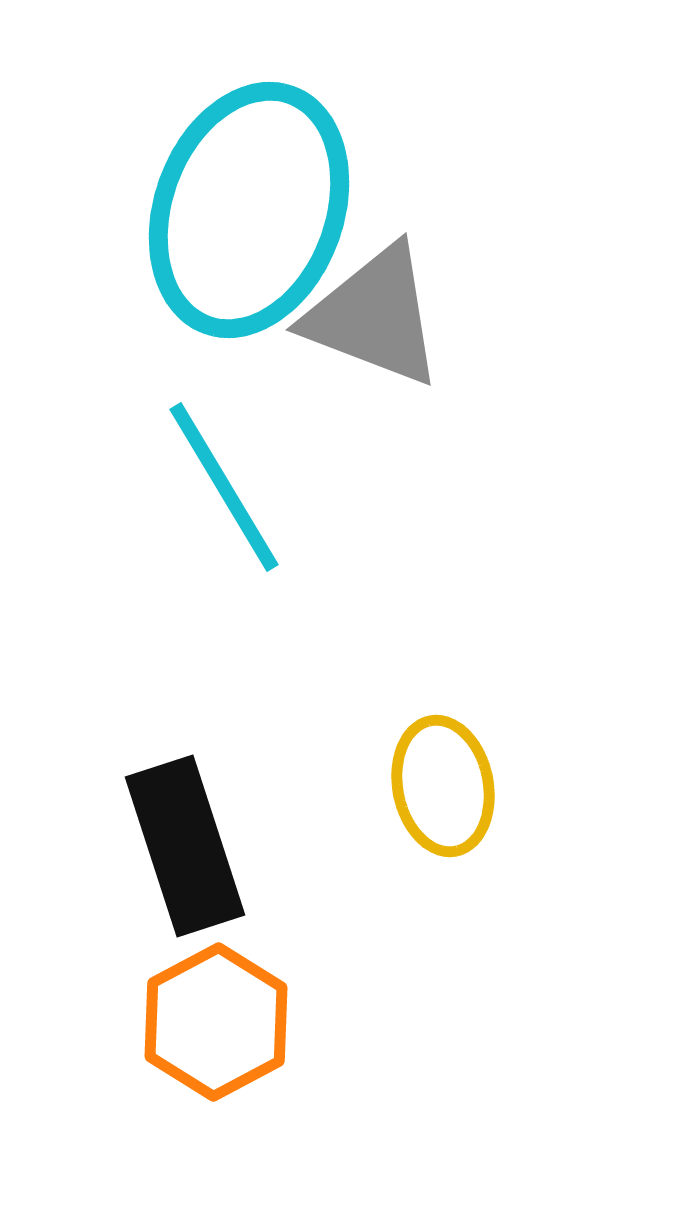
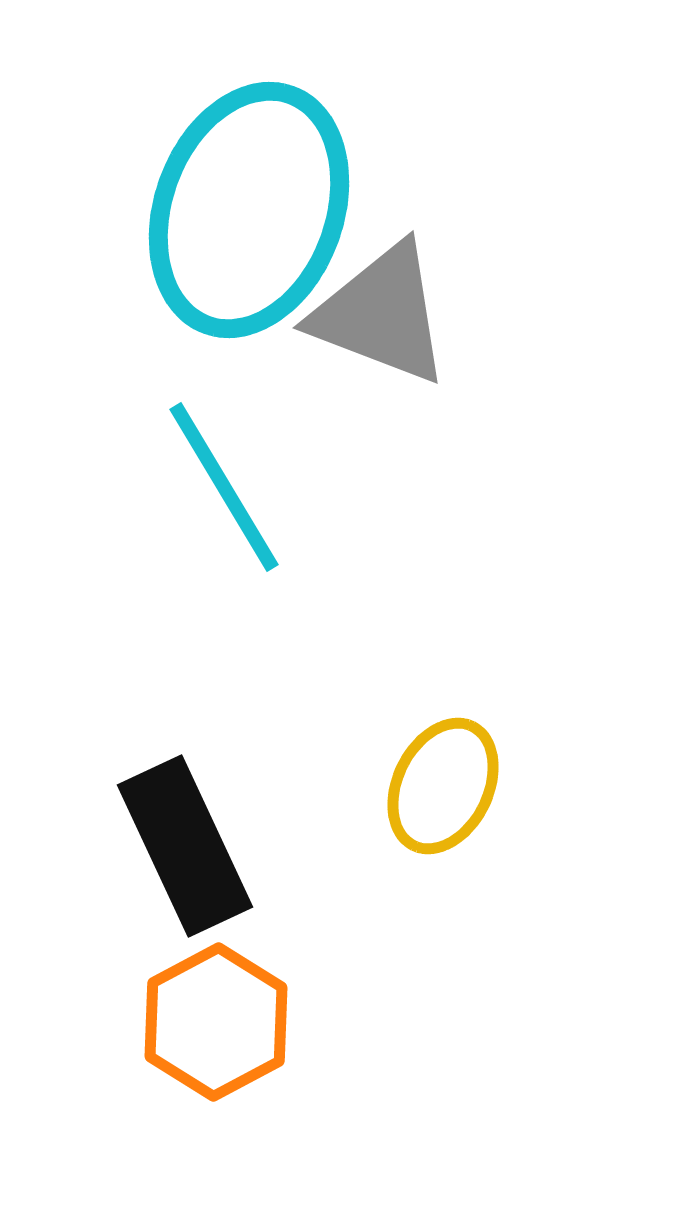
gray triangle: moved 7 px right, 2 px up
yellow ellipse: rotated 37 degrees clockwise
black rectangle: rotated 7 degrees counterclockwise
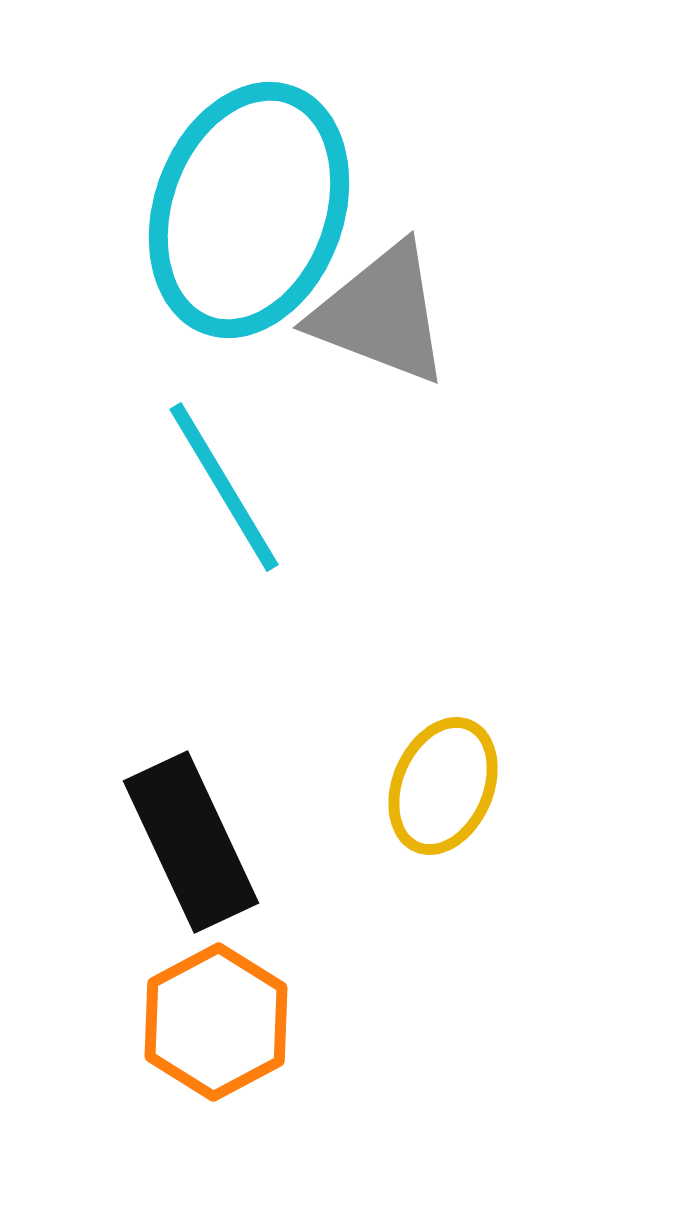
yellow ellipse: rotated 3 degrees counterclockwise
black rectangle: moved 6 px right, 4 px up
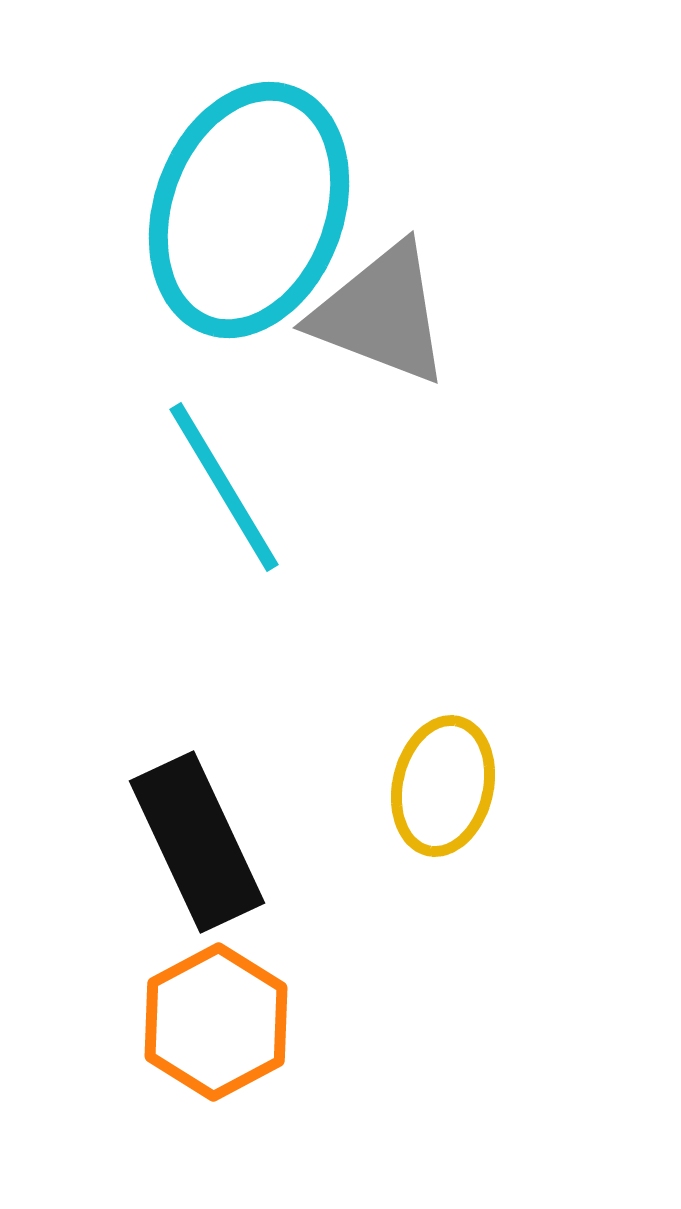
yellow ellipse: rotated 10 degrees counterclockwise
black rectangle: moved 6 px right
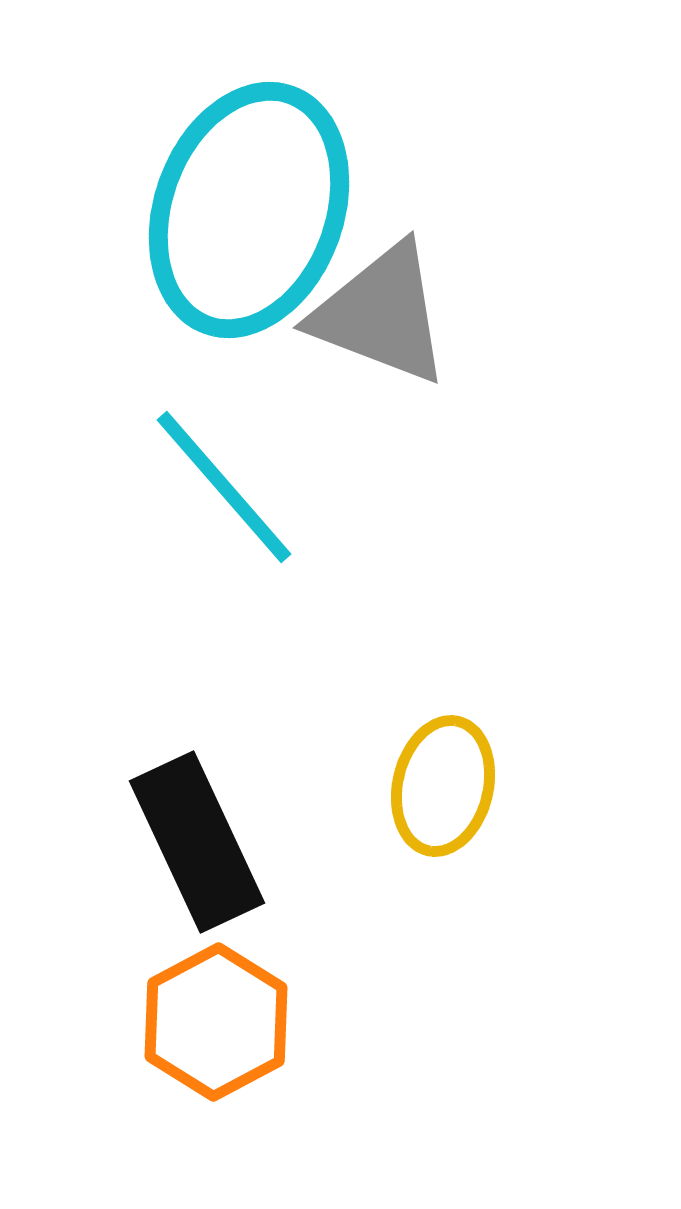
cyan line: rotated 10 degrees counterclockwise
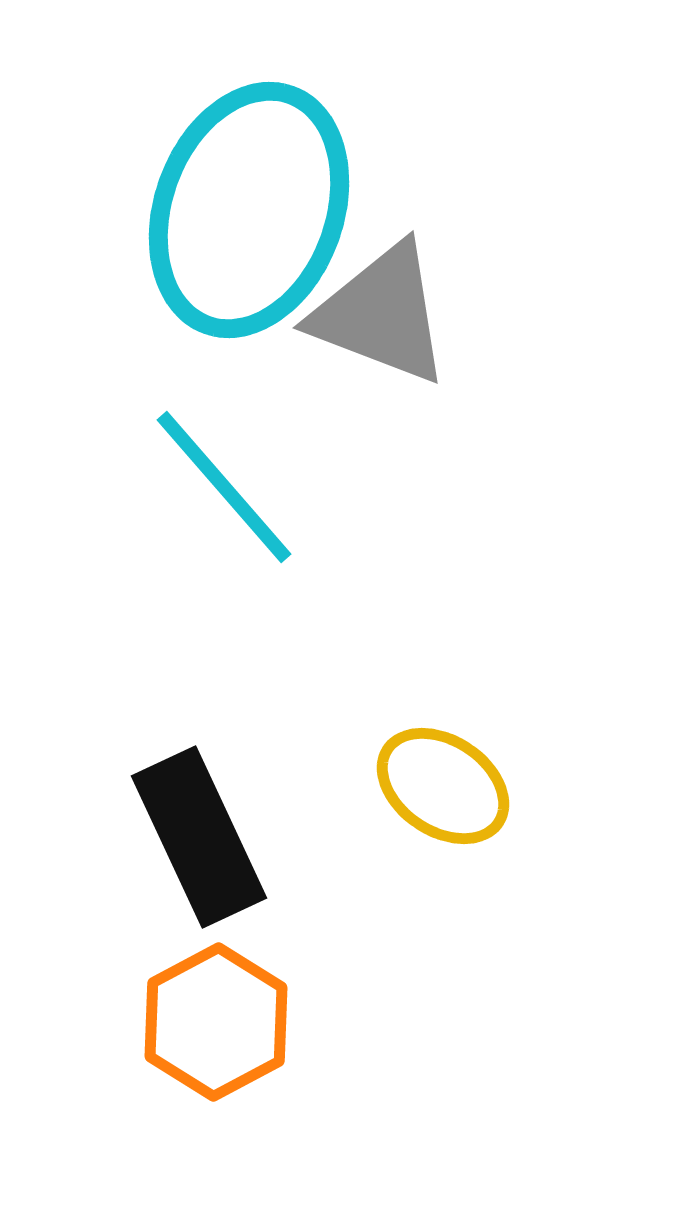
yellow ellipse: rotated 69 degrees counterclockwise
black rectangle: moved 2 px right, 5 px up
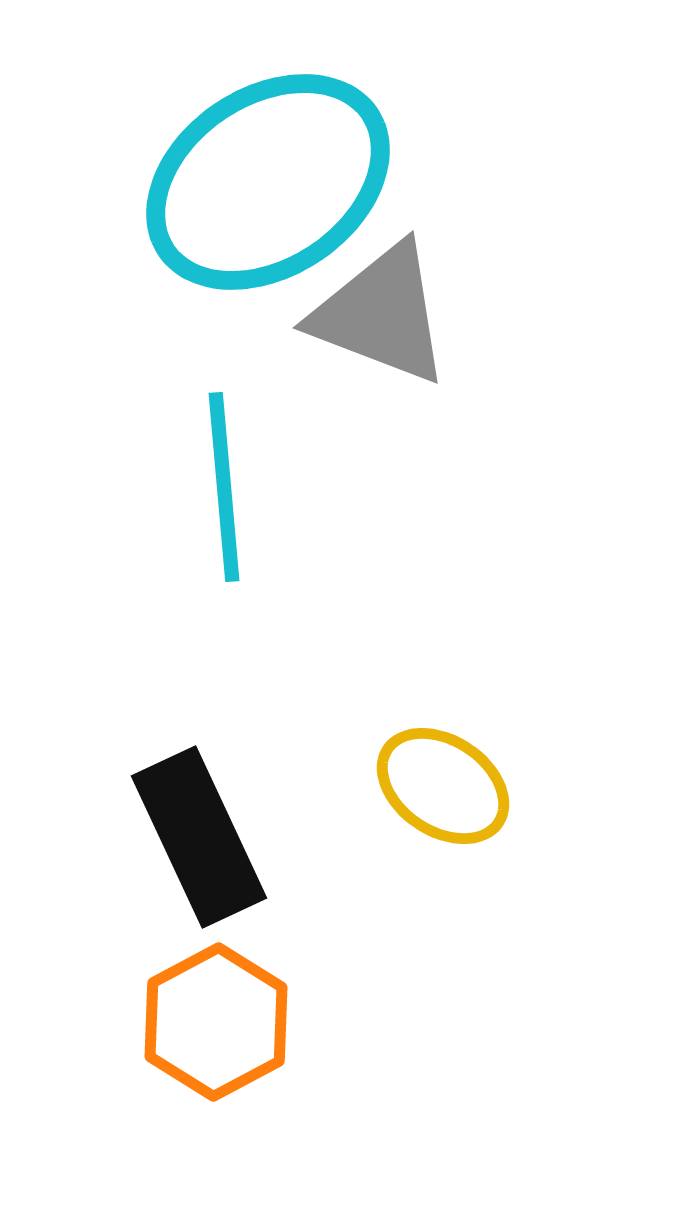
cyan ellipse: moved 19 px right, 28 px up; rotated 36 degrees clockwise
cyan line: rotated 36 degrees clockwise
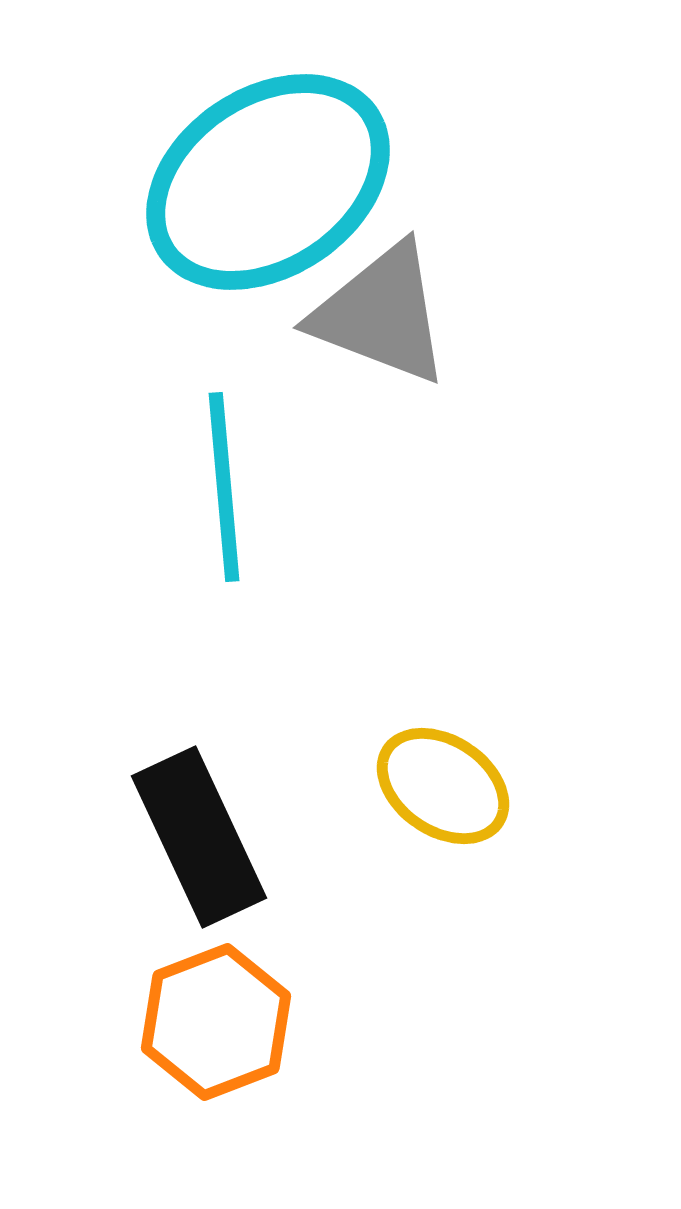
orange hexagon: rotated 7 degrees clockwise
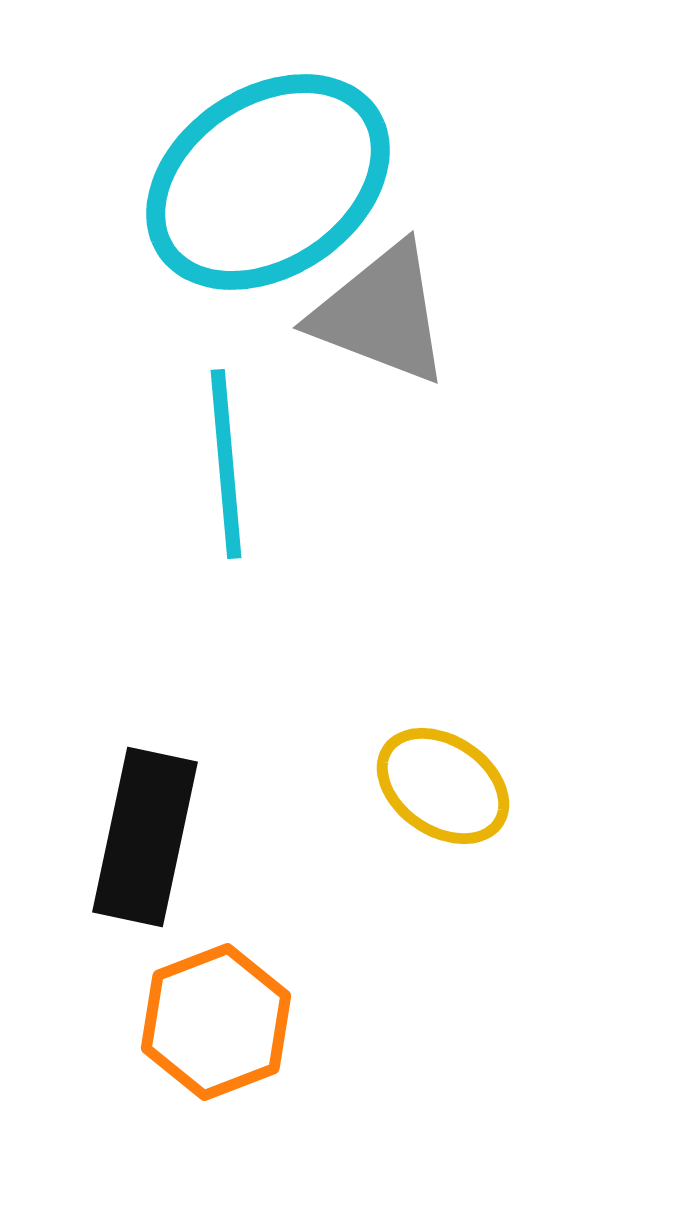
cyan line: moved 2 px right, 23 px up
black rectangle: moved 54 px left; rotated 37 degrees clockwise
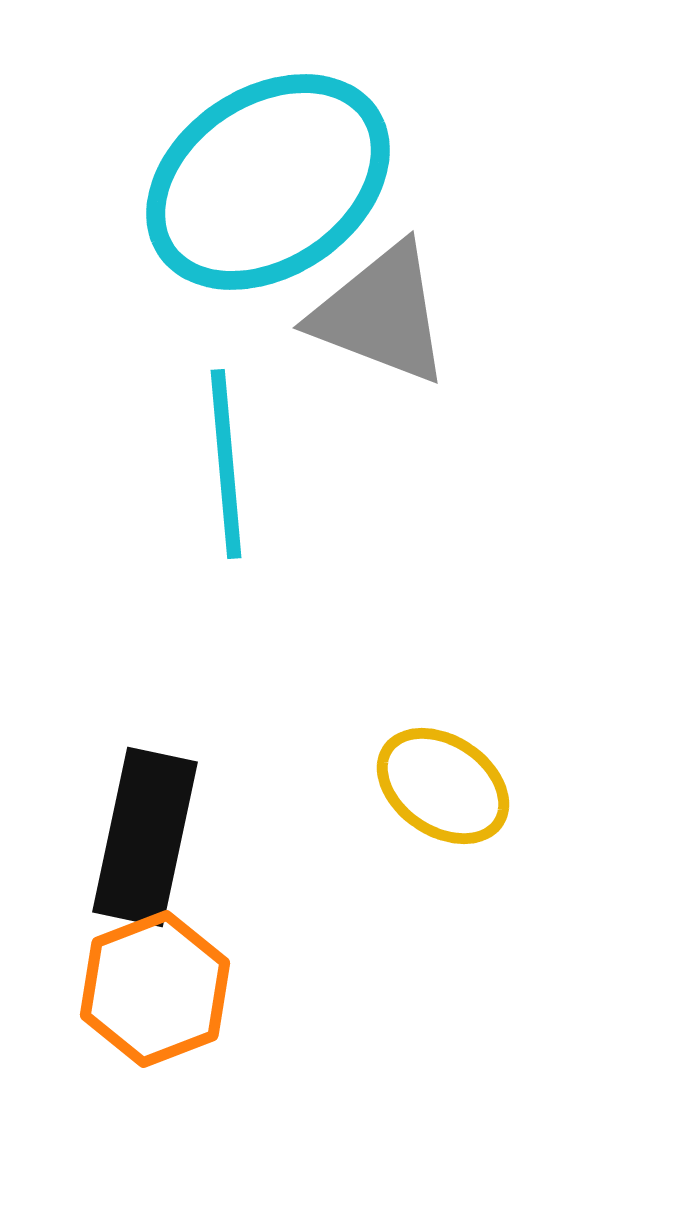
orange hexagon: moved 61 px left, 33 px up
